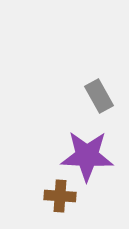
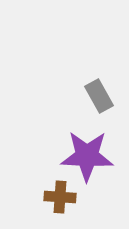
brown cross: moved 1 px down
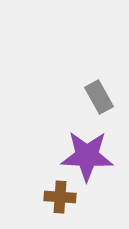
gray rectangle: moved 1 px down
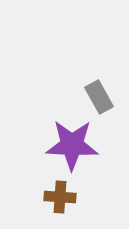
purple star: moved 15 px left, 11 px up
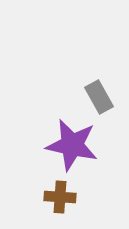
purple star: rotated 10 degrees clockwise
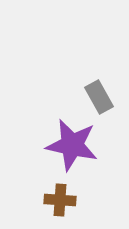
brown cross: moved 3 px down
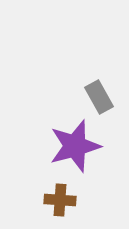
purple star: moved 3 px right, 1 px down; rotated 28 degrees counterclockwise
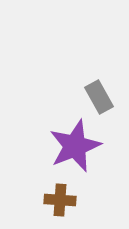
purple star: rotated 6 degrees counterclockwise
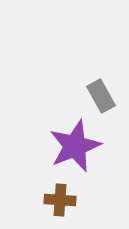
gray rectangle: moved 2 px right, 1 px up
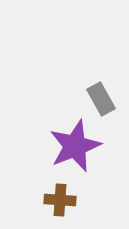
gray rectangle: moved 3 px down
